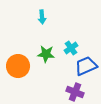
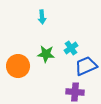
purple cross: rotated 18 degrees counterclockwise
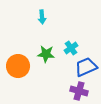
blue trapezoid: moved 1 px down
purple cross: moved 4 px right, 1 px up; rotated 12 degrees clockwise
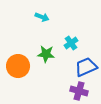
cyan arrow: rotated 64 degrees counterclockwise
cyan cross: moved 5 px up
